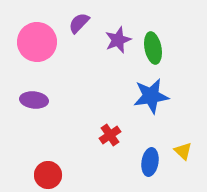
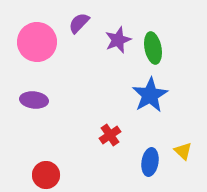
blue star: moved 1 px left, 1 px up; rotated 21 degrees counterclockwise
red circle: moved 2 px left
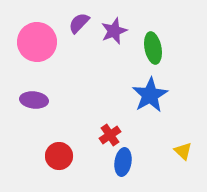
purple star: moved 4 px left, 9 px up
blue ellipse: moved 27 px left
red circle: moved 13 px right, 19 px up
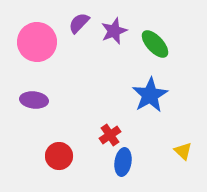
green ellipse: moved 2 px right, 4 px up; rotated 32 degrees counterclockwise
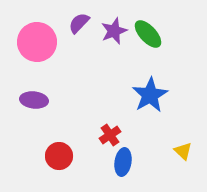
green ellipse: moved 7 px left, 10 px up
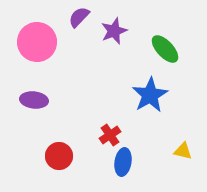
purple semicircle: moved 6 px up
green ellipse: moved 17 px right, 15 px down
yellow triangle: rotated 30 degrees counterclockwise
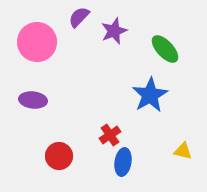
purple ellipse: moved 1 px left
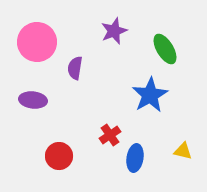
purple semicircle: moved 4 px left, 51 px down; rotated 35 degrees counterclockwise
green ellipse: rotated 12 degrees clockwise
blue ellipse: moved 12 px right, 4 px up
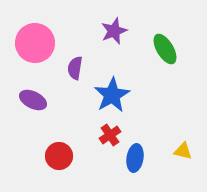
pink circle: moved 2 px left, 1 px down
blue star: moved 38 px left
purple ellipse: rotated 20 degrees clockwise
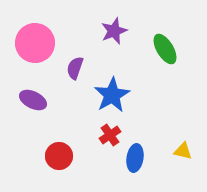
purple semicircle: rotated 10 degrees clockwise
